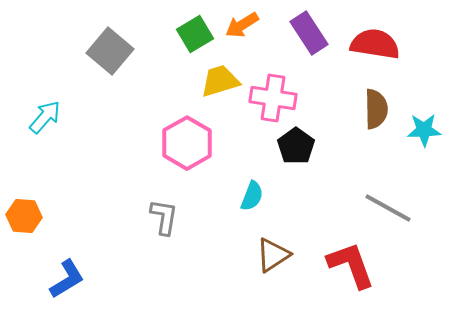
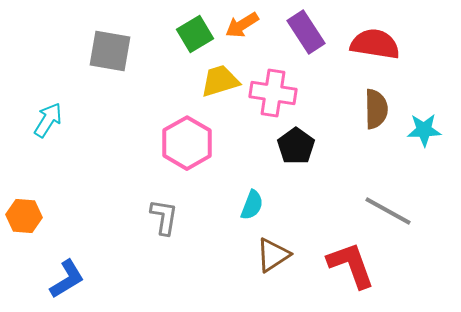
purple rectangle: moved 3 px left, 1 px up
gray square: rotated 30 degrees counterclockwise
pink cross: moved 5 px up
cyan arrow: moved 3 px right, 3 px down; rotated 9 degrees counterclockwise
cyan semicircle: moved 9 px down
gray line: moved 3 px down
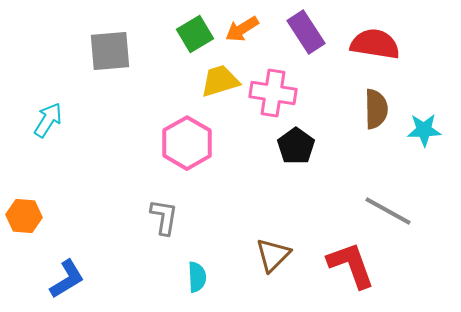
orange arrow: moved 4 px down
gray square: rotated 15 degrees counterclockwise
cyan semicircle: moved 55 px left, 72 px down; rotated 24 degrees counterclockwise
brown triangle: rotated 12 degrees counterclockwise
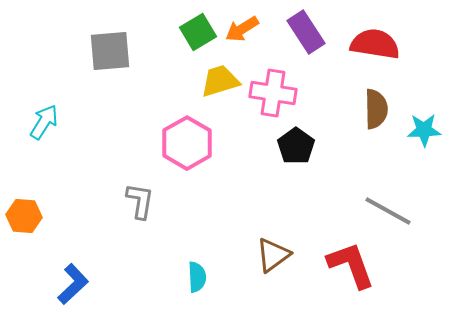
green square: moved 3 px right, 2 px up
cyan arrow: moved 4 px left, 2 px down
gray L-shape: moved 24 px left, 16 px up
brown triangle: rotated 9 degrees clockwise
blue L-shape: moved 6 px right, 5 px down; rotated 12 degrees counterclockwise
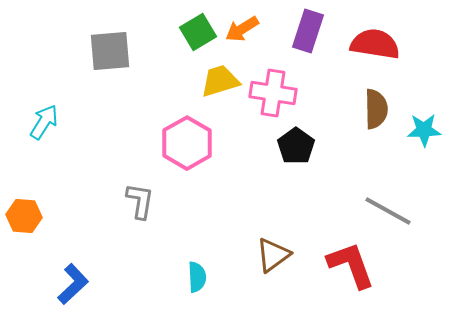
purple rectangle: moved 2 px right, 1 px up; rotated 51 degrees clockwise
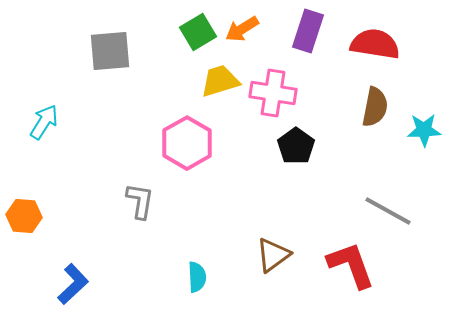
brown semicircle: moved 1 px left, 2 px up; rotated 12 degrees clockwise
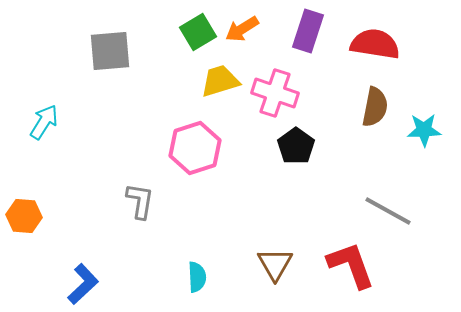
pink cross: moved 2 px right; rotated 9 degrees clockwise
pink hexagon: moved 8 px right, 5 px down; rotated 12 degrees clockwise
brown triangle: moved 2 px right, 9 px down; rotated 24 degrees counterclockwise
blue L-shape: moved 10 px right
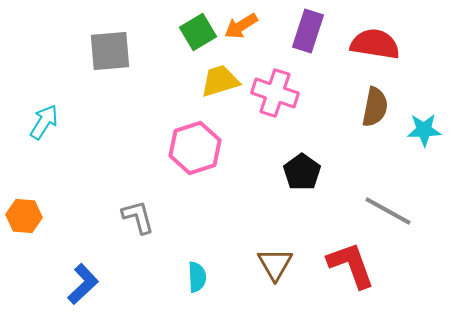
orange arrow: moved 1 px left, 3 px up
black pentagon: moved 6 px right, 26 px down
gray L-shape: moved 2 px left, 16 px down; rotated 24 degrees counterclockwise
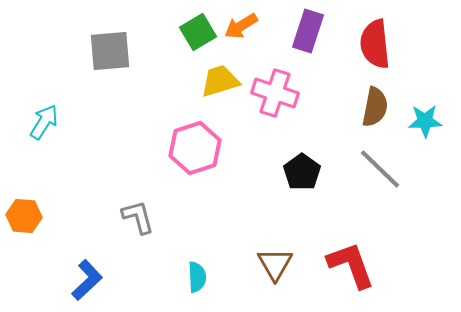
red semicircle: rotated 105 degrees counterclockwise
cyan star: moved 1 px right, 9 px up
gray line: moved 8 px left, 42 px up; rotated 15 degrees clockwise
blue L-shape: moved 4 px right, 4 px up
